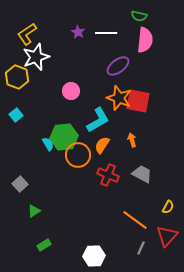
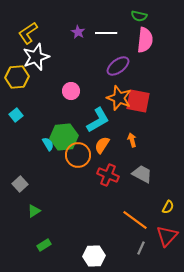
yellow L-shape: moved 1 px right, 1 px up
yellow hexagon: rotated 25 degrees counterclockwise
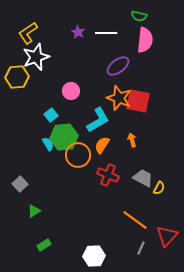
cyan square: moved 35 px right
gray trapezoid: moved 1 px right, 4 px down
yellow semicircle: moved 9 px left, 19 px up
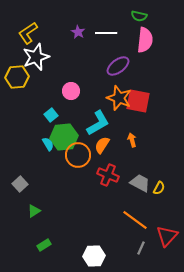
cyan L-shape: moved 3 px down
gray trapezoid: moved 3 px left, 5 px down
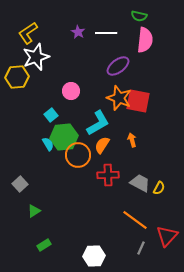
red cross: rotated 25 degrees counterclockwise
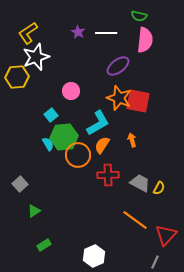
red triangle: moved 1 px left, 1 px up
gray line: moved 14 px right, 14 px down
white hexagon: rotated 20 degrees counterclockwise
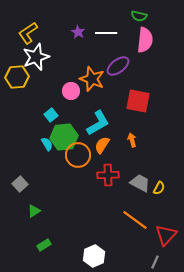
orange star: moved 27 px left, 19 px up
cyan semicircle: moved 1 px left
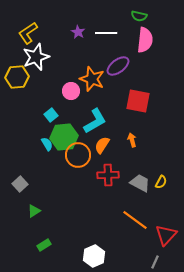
cyan L-shape: moved 3 px left, 2 px up
yellow semicircle: moved 2 px right, 6 px up
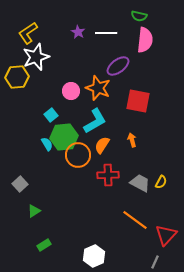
orange star: moved 6 px right, 9 px down
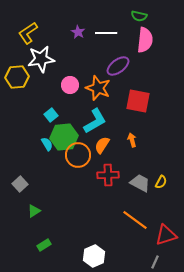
white star: moved 5 px right, 2 px down; rotated 12 degrees clockwise
pink circle: moved 1 px left, 6 px up
red triangle: rotated 30 degrees clockwise
